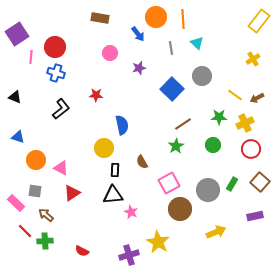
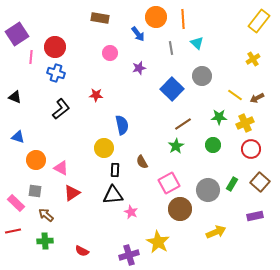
red line at (25, 231): moved 12 px left; rotated 56 degrees counterclockwise
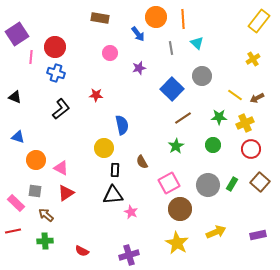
brown line at (183, 124): moved 6 px up
gray circle at (208, 190): moved 5 px up
red triangle at (72, 193): moved 6 px left
purple rectangle at (255, 216): moved 3 px right, 19 px down
yellow star at (158, 242): moved 19 px right, 1 px down
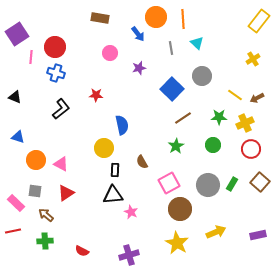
pink triangle at (61, 168): moved 4 px up
